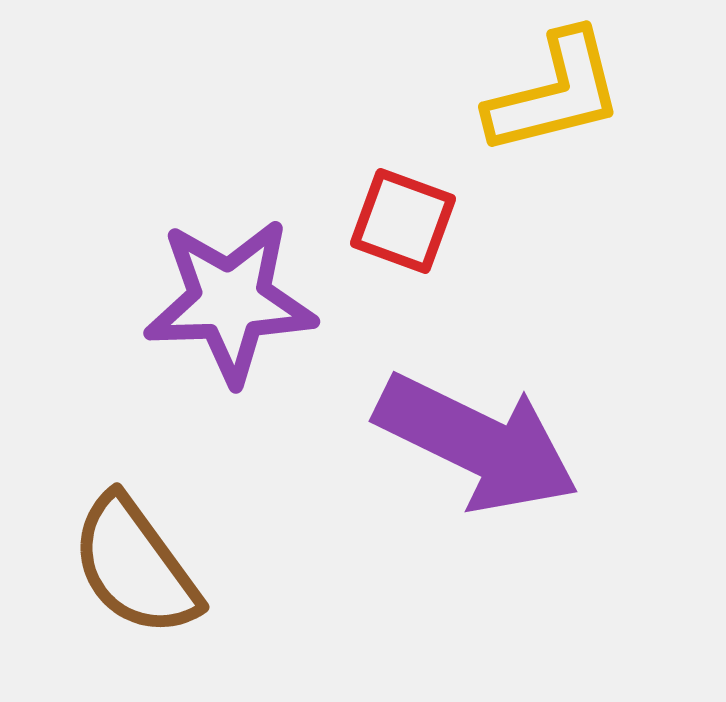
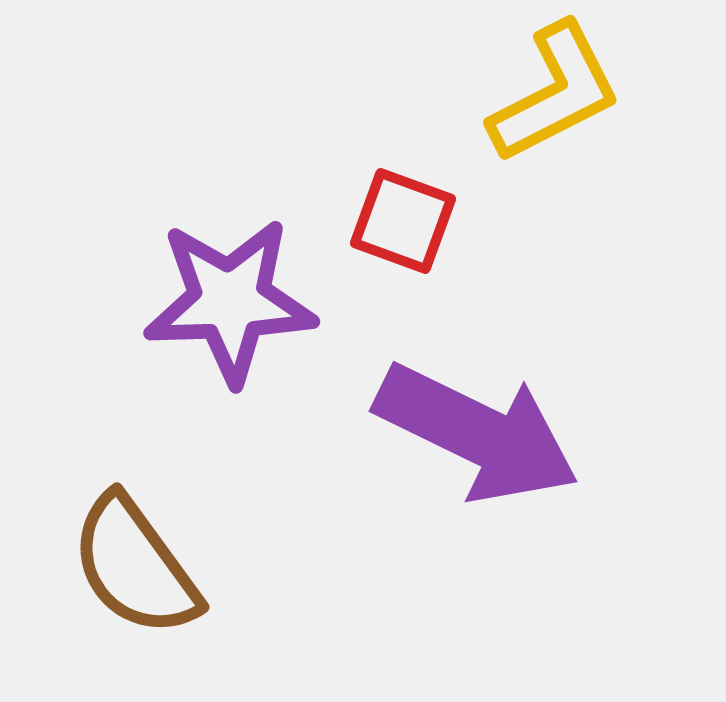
yellow L-shape: rotated 13 degrees counterclockwise
purple arrow: moved 10 px up
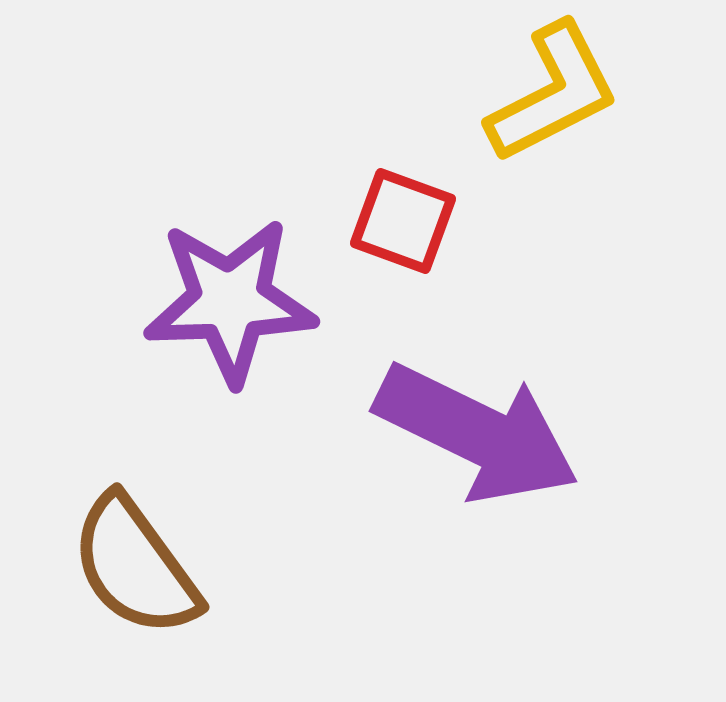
yellow L-shape: moved 2 px left
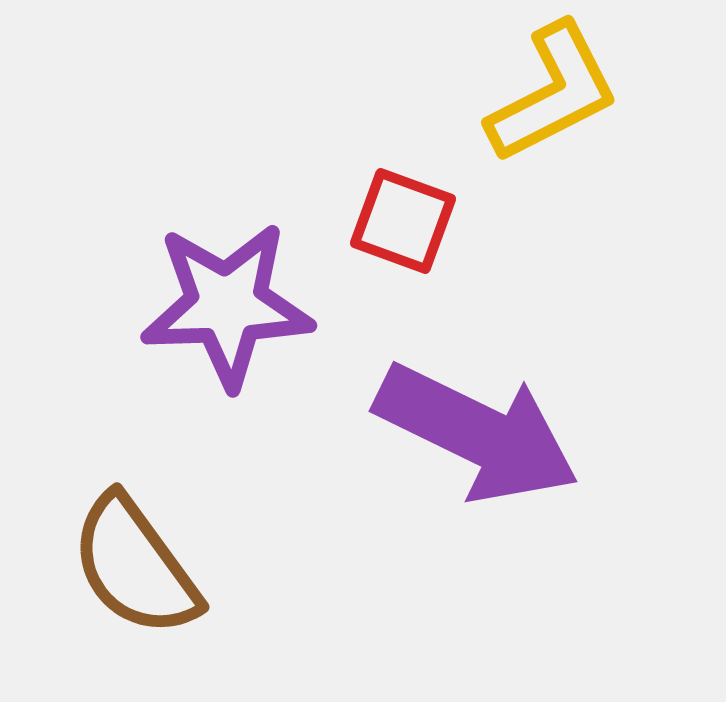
purple star: moved 3 px left, 4 px down
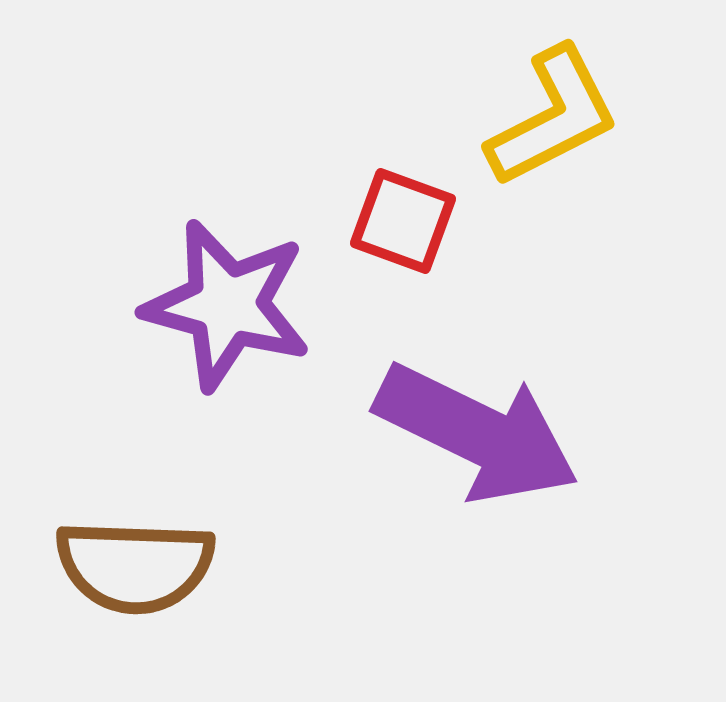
yellow L-shape: moved 24 px down
purple star: rotated 17 degrees clockwise
brown semicircle: rotated 52 degrees counterclockwise
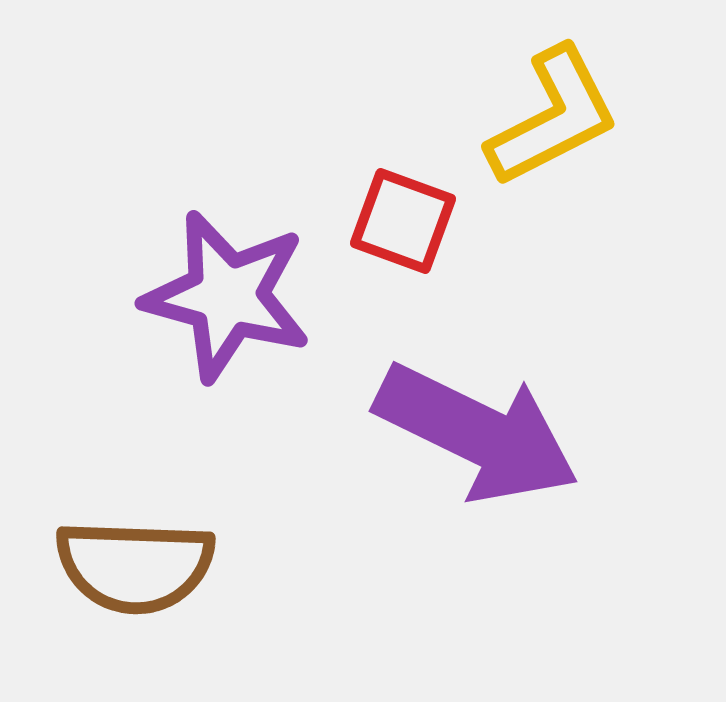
purple star: moved 9 px up
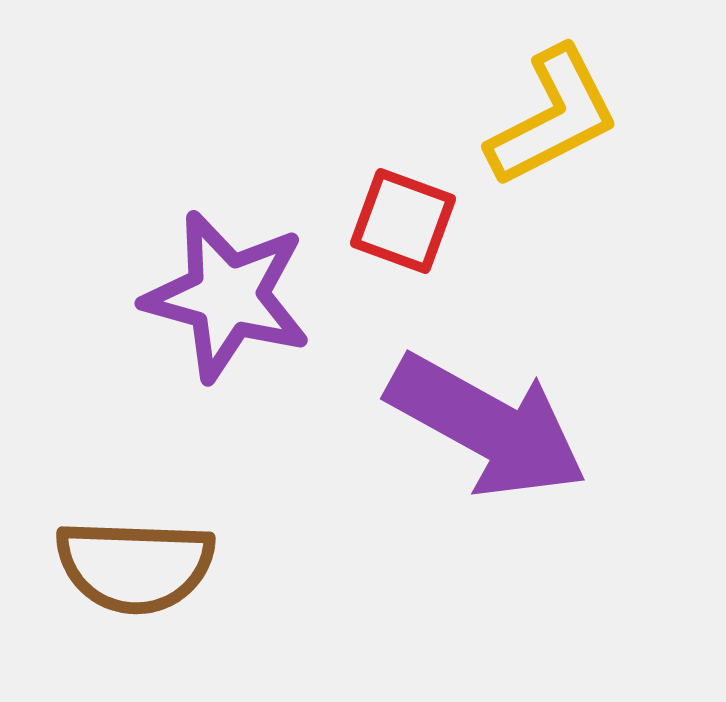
purple arrow: moved 10 px right, 7 px up; rotated 3 degrees clockwise
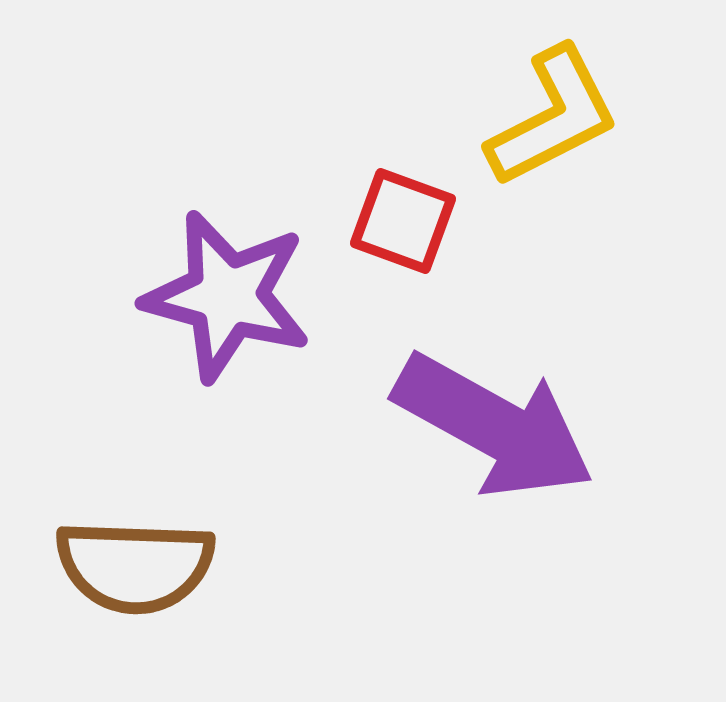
purple arrow: moved 7 px right
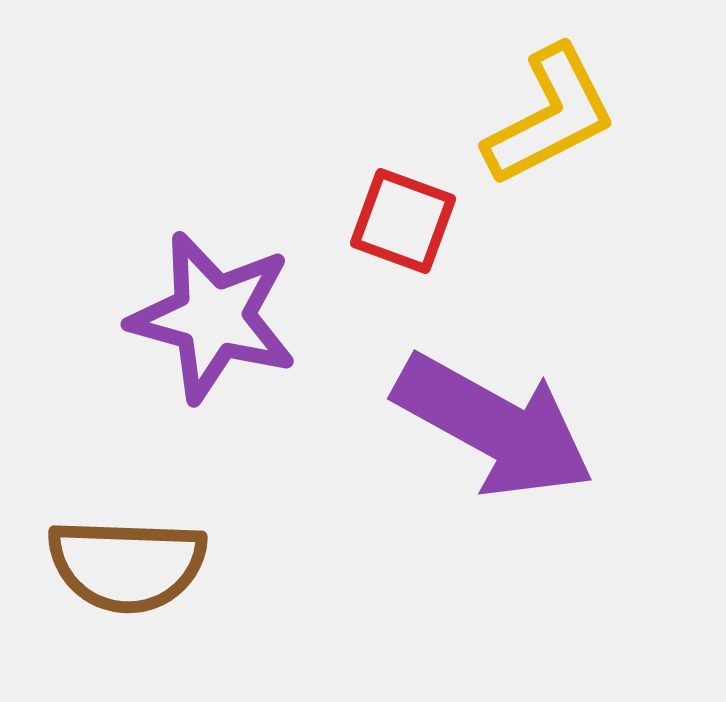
yellow L-shape: moved 3 px left, 1 px up
purple star: moved 14 px left, 21 px down
brown semicircle: moved 8 px left, 1 px up
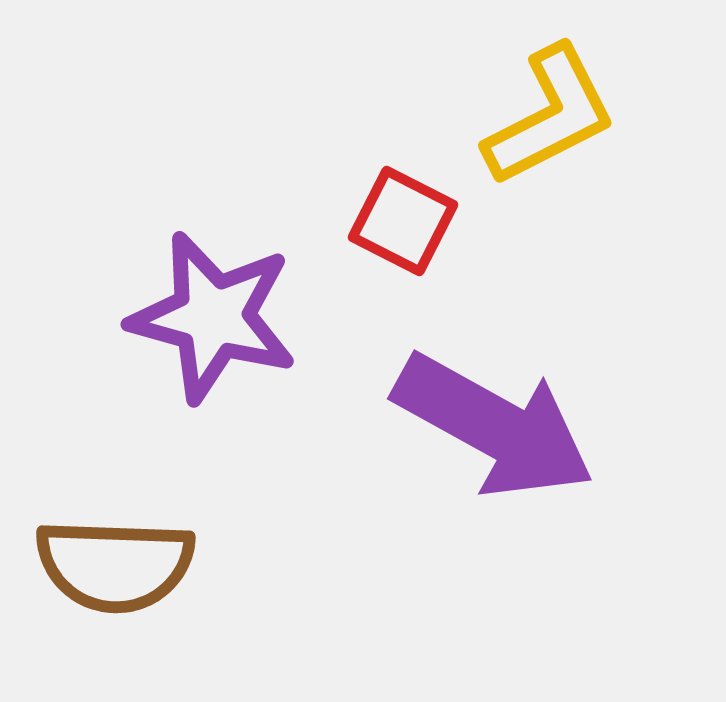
red square: rotated 7 degrees clockwise
brown semicircle: moved 12 px left
